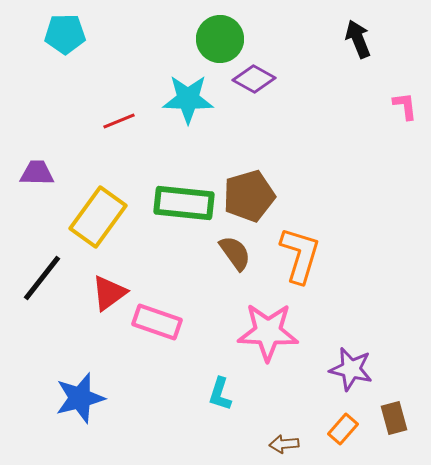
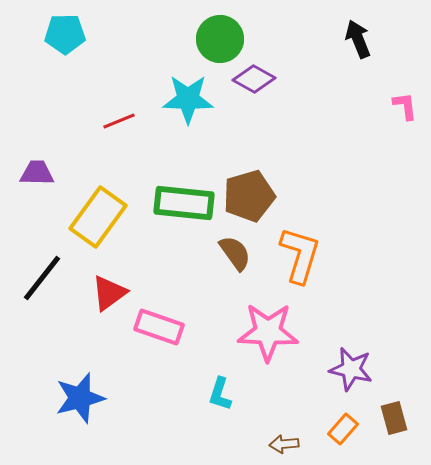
pink rectangle: moved 2 px right, 5 px down
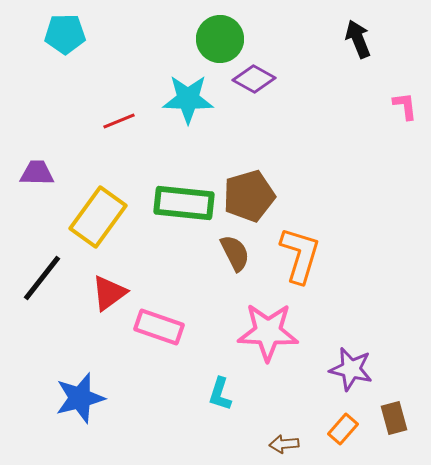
brown semicircle: rotated 9 degrees clockwise
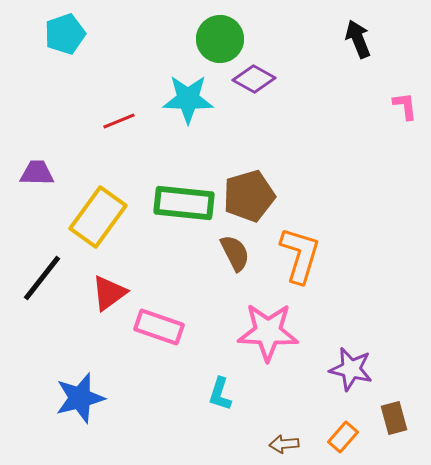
cyan pentagon: rotated 18 degrees counterclockwise
orange rectangle: moved 8 px down
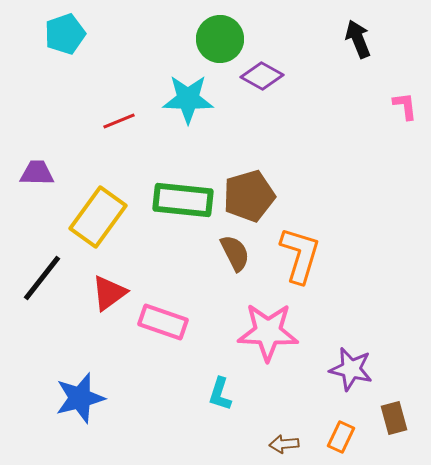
purple diamond: moved 8 px right, 3 px up
green rectangle: moved 1 px left, 3 px up
pink rectangle: moved 4 px right, 5 px up
orange rectangle: moved 2 px left; rotated 16 degrees counterclockwise
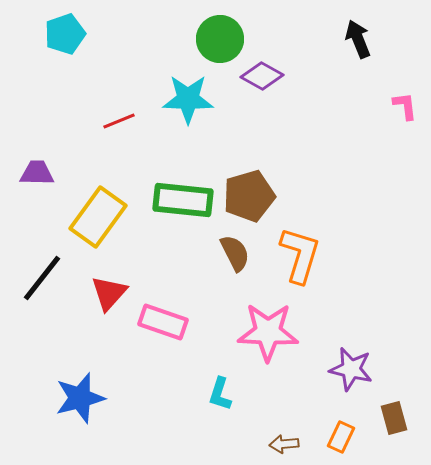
red triangle: rotated 12 degrees counterclockwise
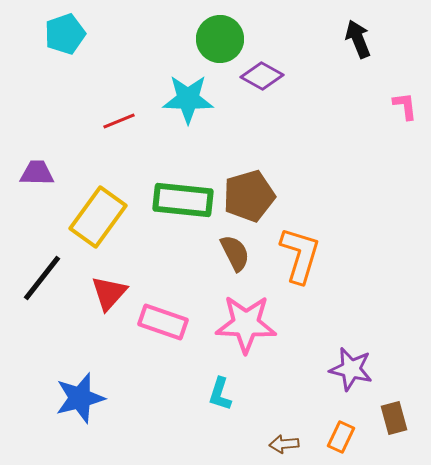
pink star: moved 22 px left, 8 px up
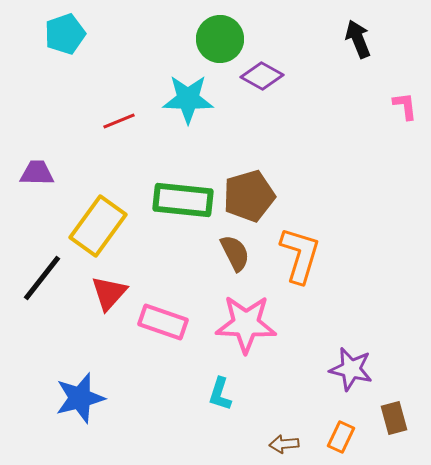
yellow rectangle: moved 9 px down
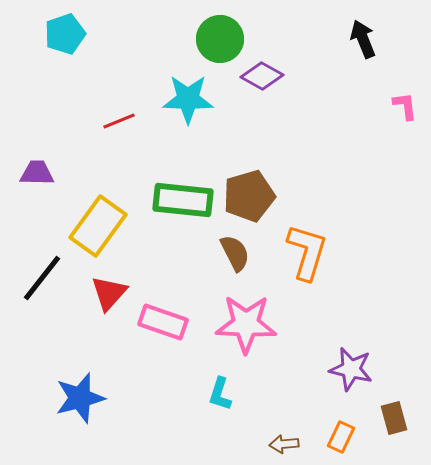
black arrow: moved 5 px right
orange L-shape: moved 7 px right, 3 px up
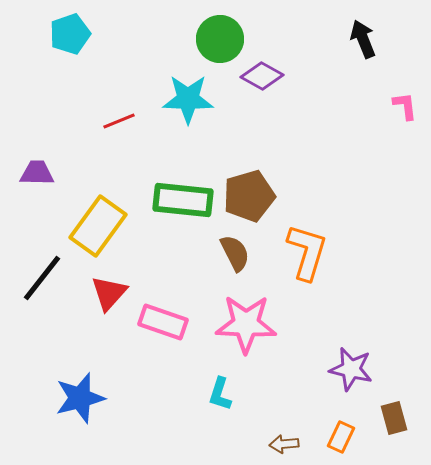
cyan pentagon: moved 5 px right
